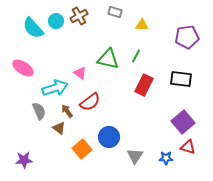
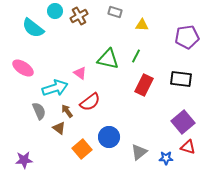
cyan circle: moved 1 px left, 10 px up
cyan semicircle: rotated 10 degrees counterclockwise
gray triangle: moved 4 px right, 4 px up; rotated 18 degrees clockwise
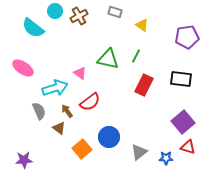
yellow triangle: rotated 32 degrees clockwise
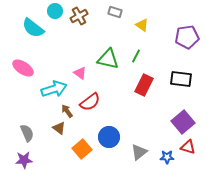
cyan arrow: moved 1 px left, 1 px down
gray semicircle: moved 12 px left, 22 px down
blue star: moved 1 px right, 1 px up
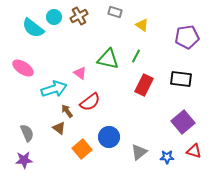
cyan circle: moved 1 px left, 6 px down
red triangle: moved 6 px right, 4 px down
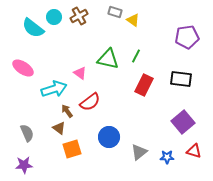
yellow triangle: moved 9 px left, 5 px up
orange square: moved 10 px left; rotated 24 degrees clockwise
purple star: moved 5 px down
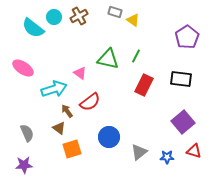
purple pentagon: rotated 25 degrees counterclockwise
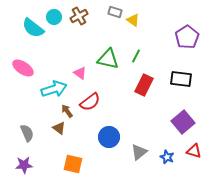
orange square: moved 1 px right, 15 px down; rotated 30 degrees clockwise
blue star: rotated 24 degrees clockwise
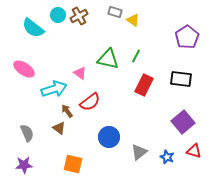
cyan circle: moved 4 px right, 2 px up
pink ellipse: moved 1 px right, 1 px down
